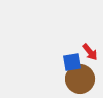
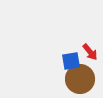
blue square: moved 1 px left, 1 px up
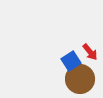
blue square: rotated 24 degrees counterclockwise
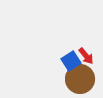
red arrow: moved 4 px left, 4 px down
